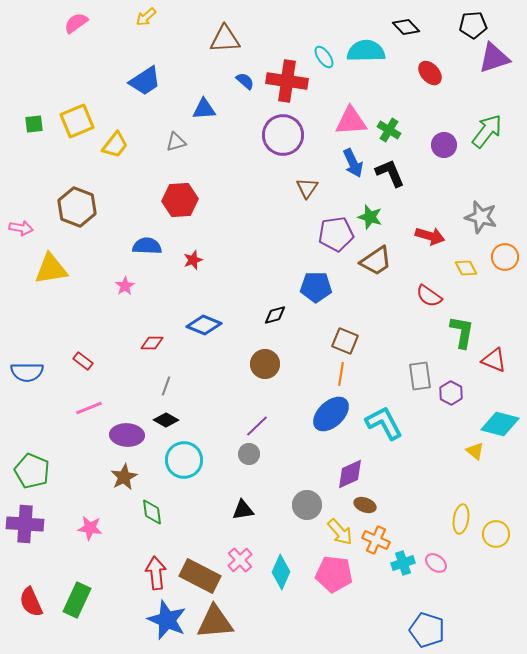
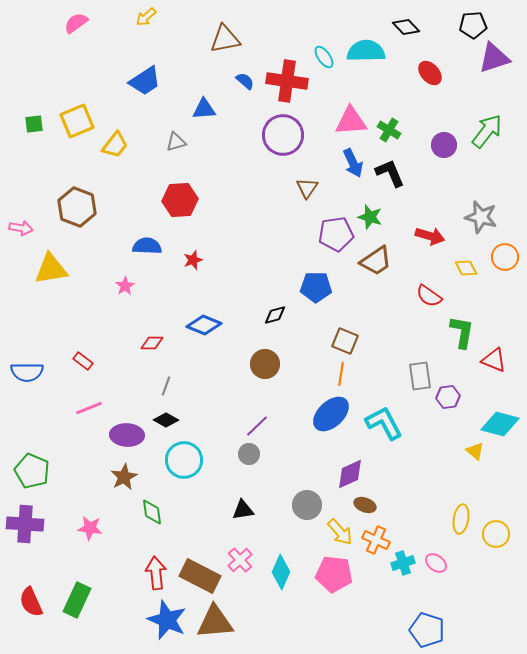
brown triangle at (225, 39): rotated 8 degrees counterclockwise
purple hexagon at (451, 393): moved 3 px left, 4 px down; rotated 25 degrees clockwise
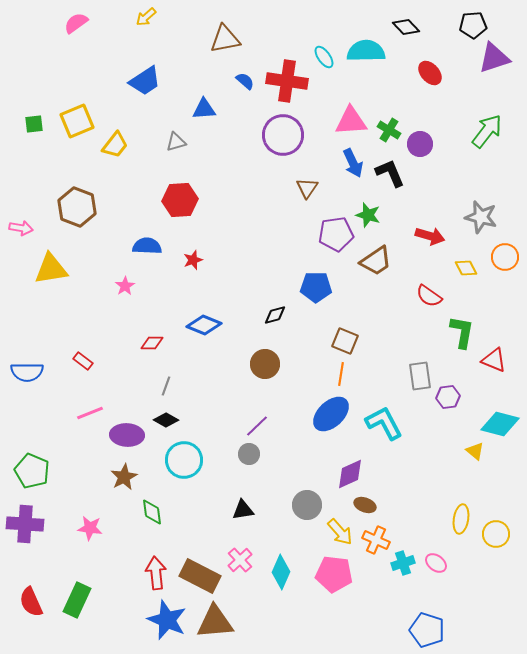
purple circle at (444, 145): moved 24 px left, 1 px up
green star at (370, 217): moved 2 px left, 2 px up
pink line at (89, 408): moved 1 px right, 5 px down
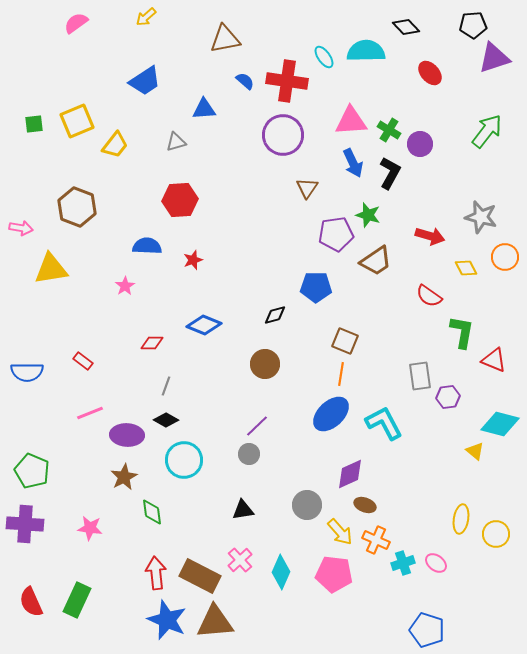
black L-shape at (390, 173): rotated 52 degrees clockwise
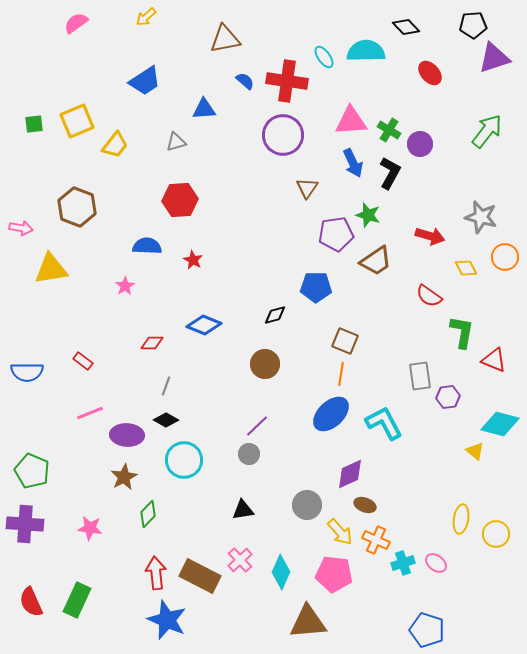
red star at (193, 260): rotated 24 degrees counterclockwise
green diamond at (152, 512): moved 4 px left, 2 px down; rotated 52 degrees clockwise
brown triangle at (215, 622): moved 93 px right
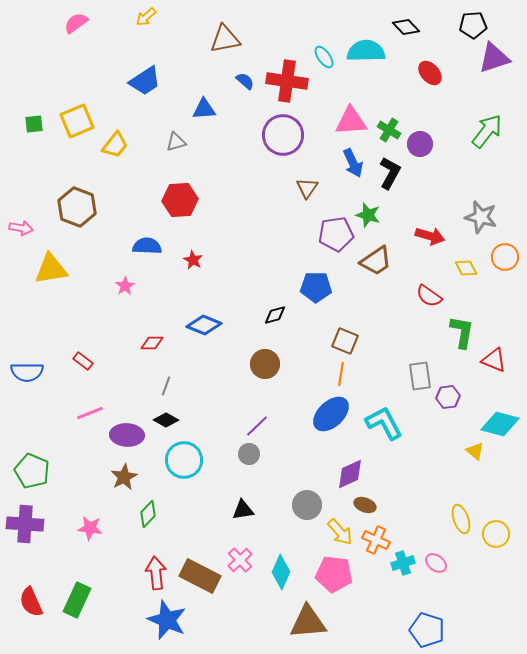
yellow ellipse at (461, 519): rotated 28 degrees counterclockwise
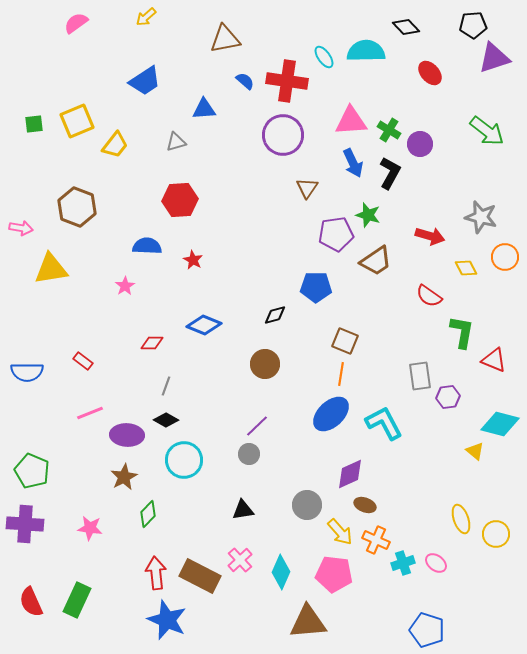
green arrow at (487, 131): rotated 90 degrees clockwise
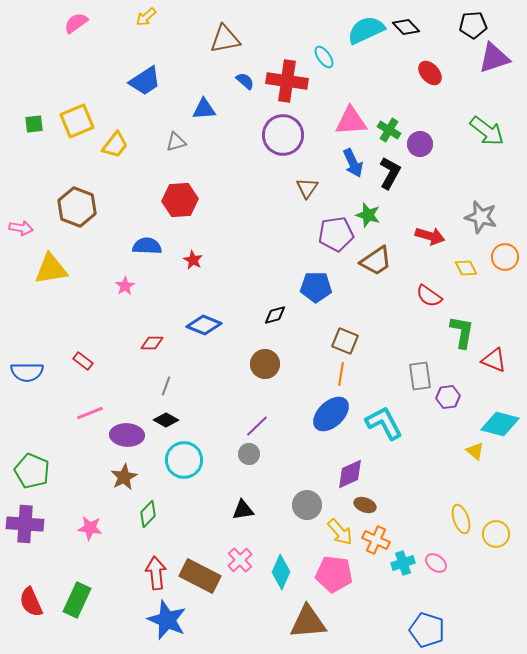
cyan semicircle at (366, 51): moved 21 px up; rotated 24 degrees counterclockwise
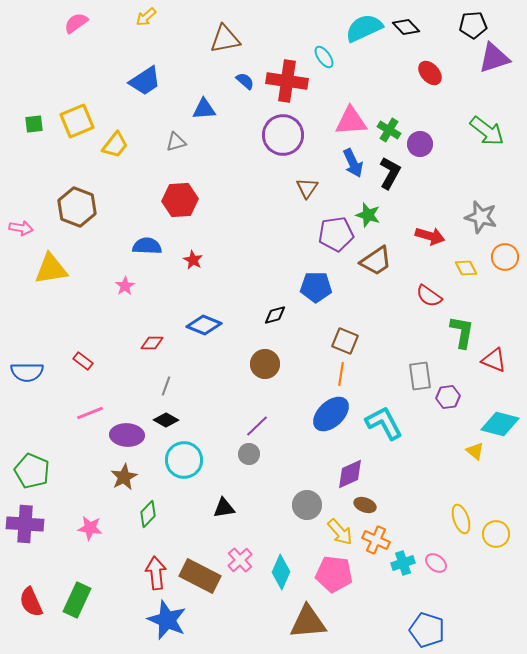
cyan semicircle at (366, 30): moved 2 px left, 2 px up
black triangle at (243, 510): moved 19 px left, 2 px up
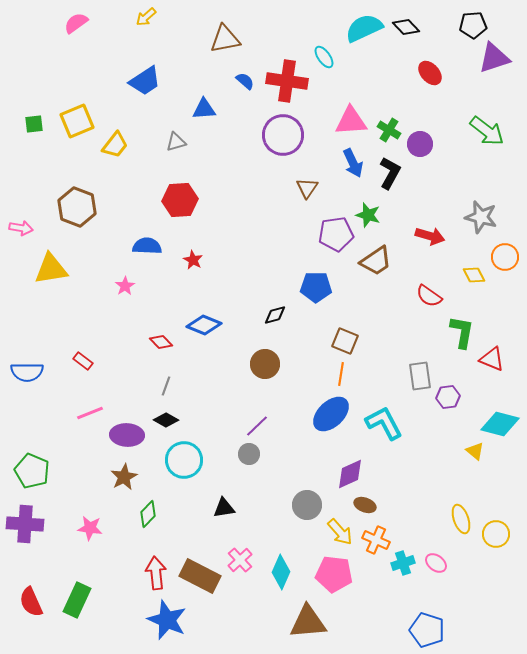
yellow diamond at (466, 268): moved 8 px right, 7 px down
red diamond at (152, 343): moved 9 px right, 1 px up; rotated 45 degrees clockwise
red triangle at (494, 360): moved 2 px left, 1 px up
